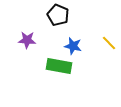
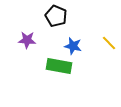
black pentagon: moved 2 px left, 1 px down
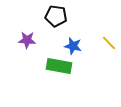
black pentagon: rotated 15 degrees counterclockwise
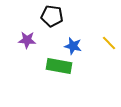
black pentagon: moved 4 px left
